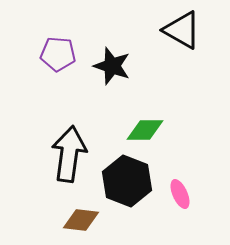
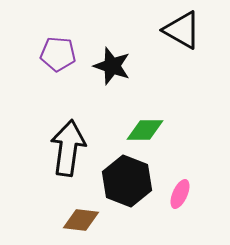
black arrow: moved 1 px left, 6 px up
pink ellipse: rotated 48 degrees clockwise
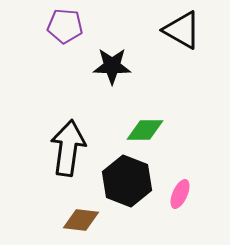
purple pentagon: moved 7 px right, 28 px up
black star: rotated 18 degrees counterclockwise
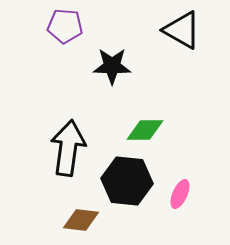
black hexagon: rotated 15 degrees counterclockwise
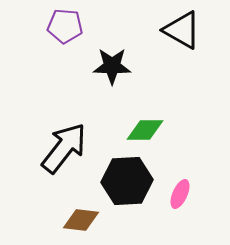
black arrow: moved 4 px left; rotated 30 degrees clockwise
black hexagon: rotated 9 degrees counterclockwise
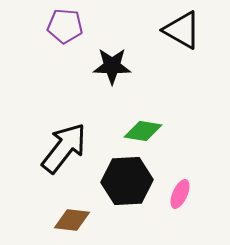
green diamond: moved 2 px left, 1 px down; rotated 9 degrees clockwise
brown diamond: moved 9 px left
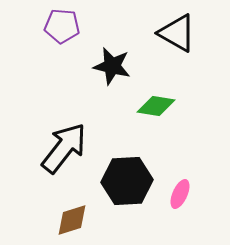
purple pentagon: moved 3 px left
black triangle: moved 5 px left, 3 px down
black star: rotated 12 degrees clockwise
green diamond: moved 13 px right, 25 px up
brown diamond: rotated 24 degrees counterclockwise
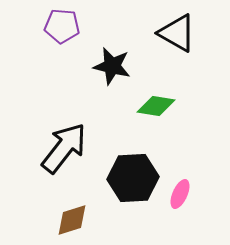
black hexagon: moved 6 px right, 3 px up
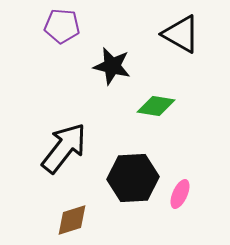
black triangle: moved 4 px right, 1 px down
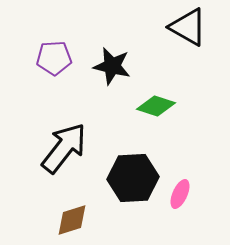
purple pentagon: moved 8 px left, 32 px down; rotated 8 degrees counterclockwise
black triangle: moved 7 px right, 7 px up
green diamond: rotated 9 degrees clockwise
